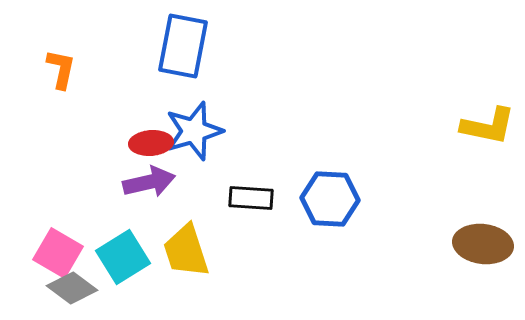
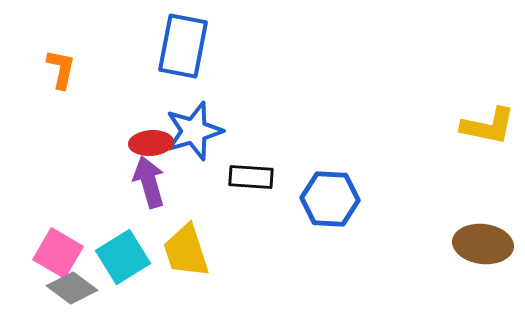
purple arrow: rotated 93 degrees counterclockwise
black rectangle: moved 21 px up
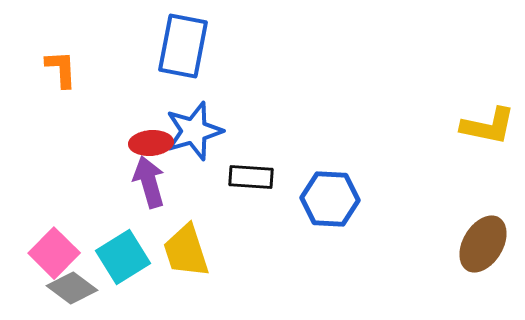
orange L-shape: rotated 15 degrees counterclockwise
brown ellipse: rotated 66 degrees counterclockwise
pink square: moved 4 px left; rotated 15 degrees clockwise
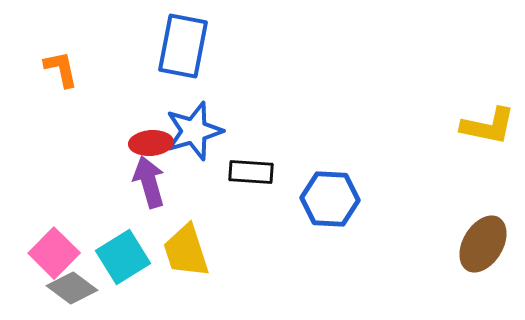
orange L-shape: rotated 9 degrees counterclockwise
black rectangle: moved 5 px up
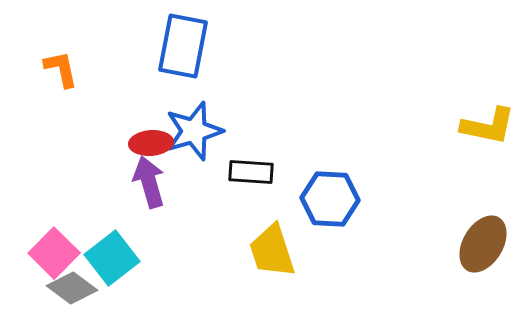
yellow trapezoid: moved 86 px right
cyan square: moved 11 px left, 1 px down; rotated 6 degrees counterclockwise
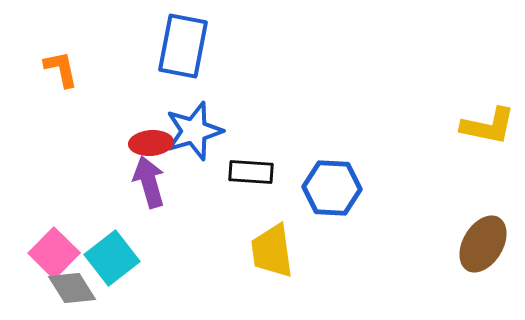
blue hexagon: moved 2 px right, 11 px up
yellow trapezoid: rotated 10 degrees clockwise
gray diamond: rotated 21 degrees clockwise
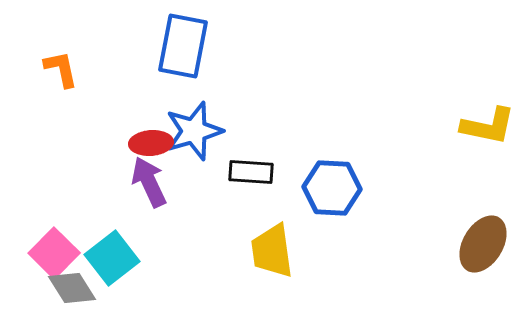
purple arrow: rotated 9 degrees counterclockwise
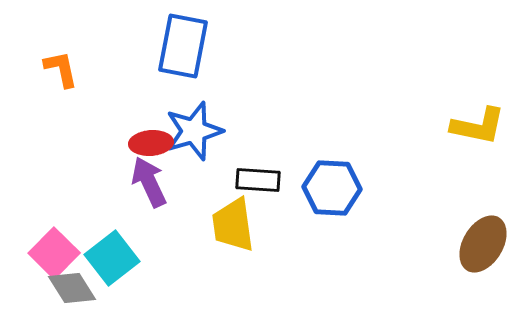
yellow L-shape: moved 10 px left
black rectangle: moved 7 px right, 8 px down
yellow trapezoid: moved 39 px left, 26 px up
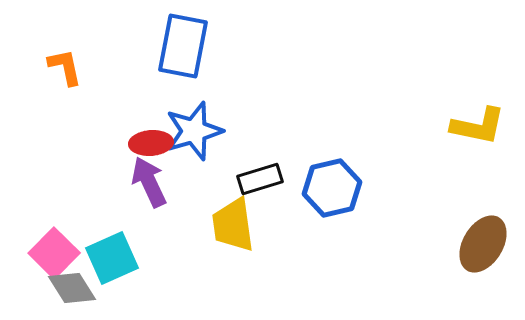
orange L-shape: moved 4 px right, 2 px up
black rectangle: moved 2 px right, 1 px up; rotated 21 degrees counterclockwise
blue hexagon: rotated 16 degrees counterclockwise
cyan square: rotated 14 degrees clockwise
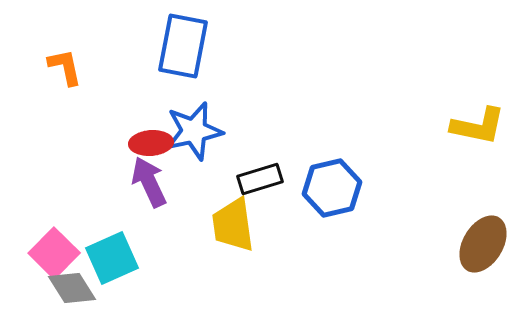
blue star: rotated 4 degrees clockwise
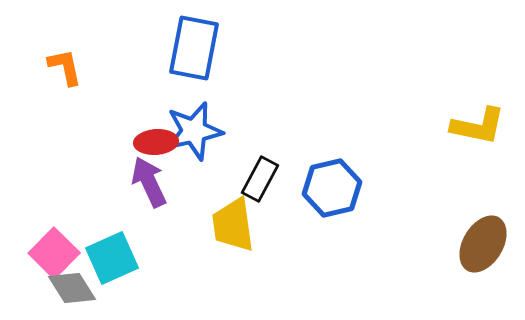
blue rectangle: moved 11 px right, 2 px down
red ellipse: moved 5 px right, 1 px up
black rectangle: rotated 45 degrees counterclockwise
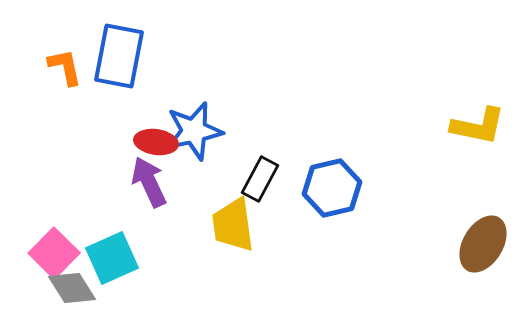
blue rectangle: moved 75 px left, 8 px down
red ellipse: rotated 12 degrees clockwise
